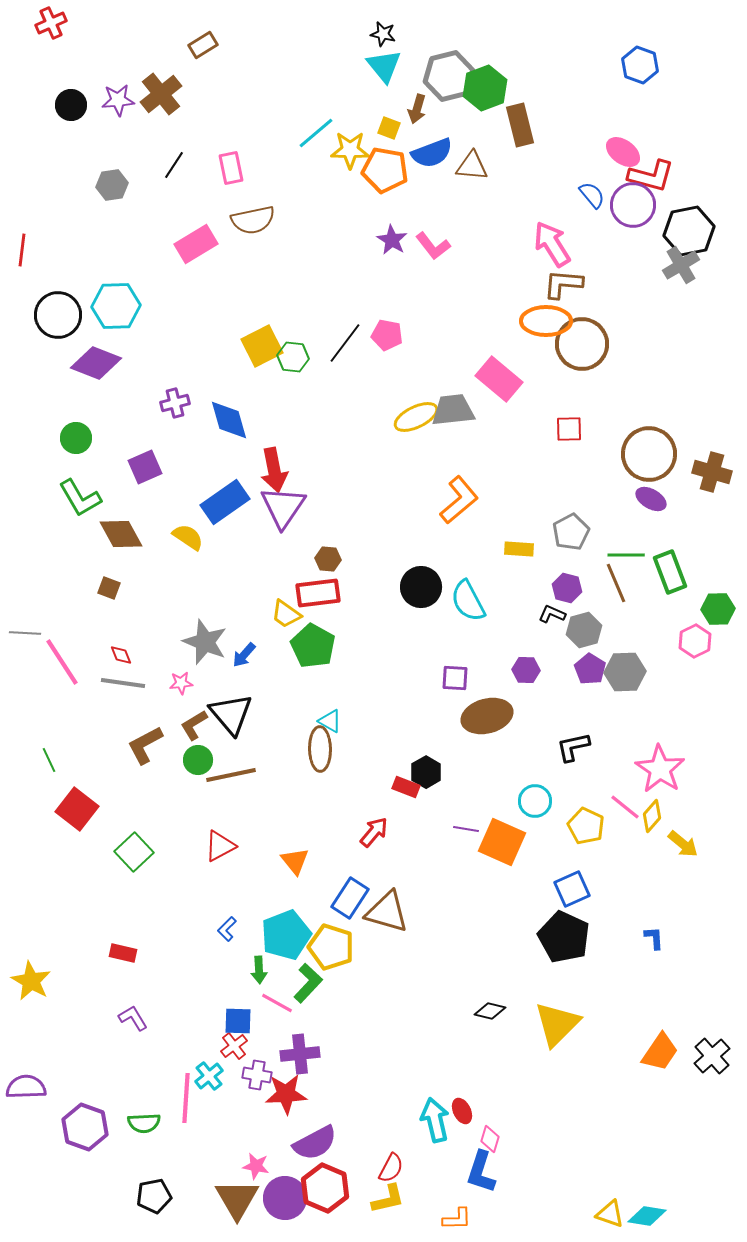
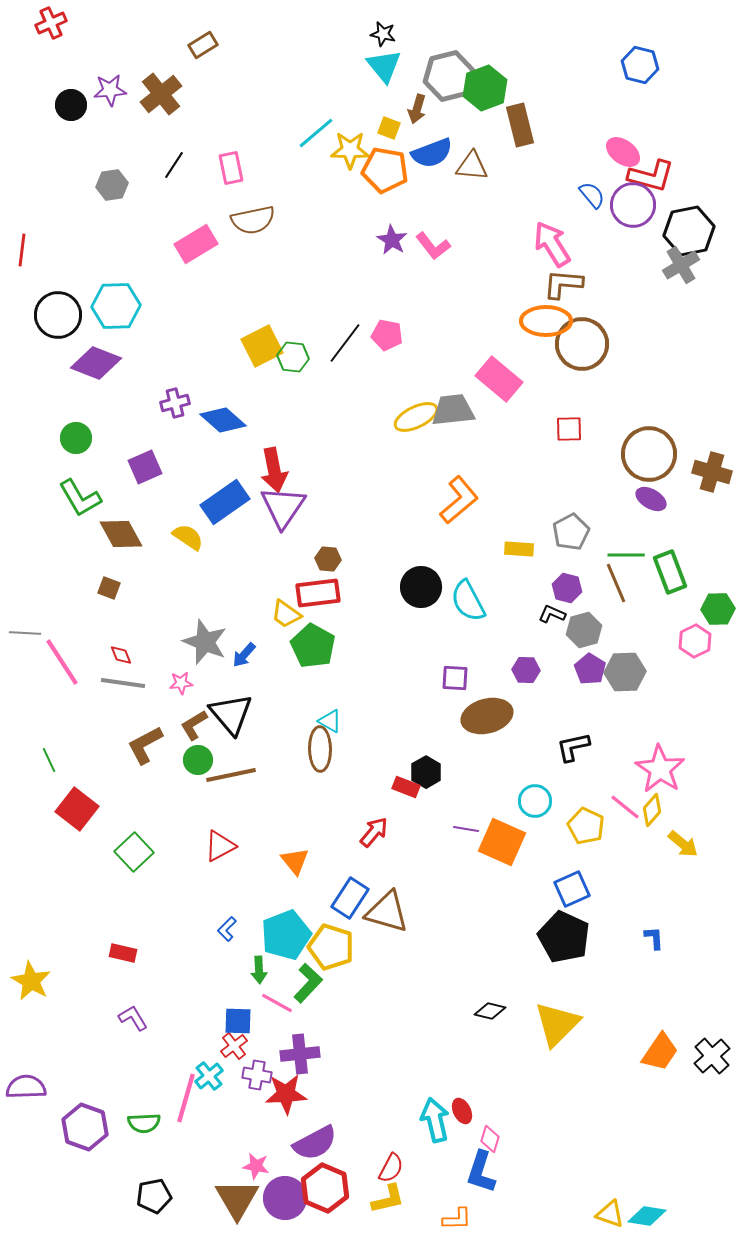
blue hexagon at (640, 65): rotated 6 degrees counterclockwise
purple star at (118, 100): moved 8 px left, 10 px up
blue diamond at (229, 420): moved 6 px left; rotated 33 degrees counterclockwise
yellow diamond at (652, 816): moved 6 px up
pink line at (186, 1098): rotated 12 degrees clockwise
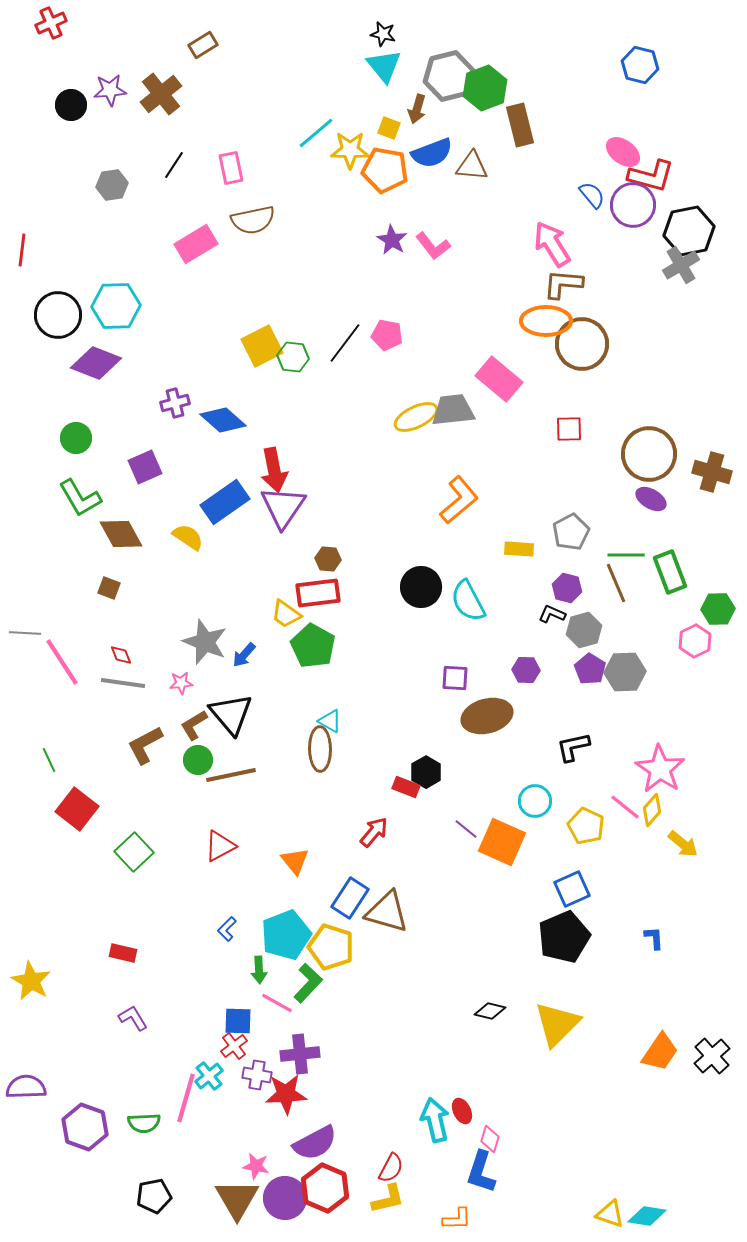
purple line at (466, 829): rotated 30 degrees clockwise
black pentagon at (564, 937): rotated 24 degrees clockwise
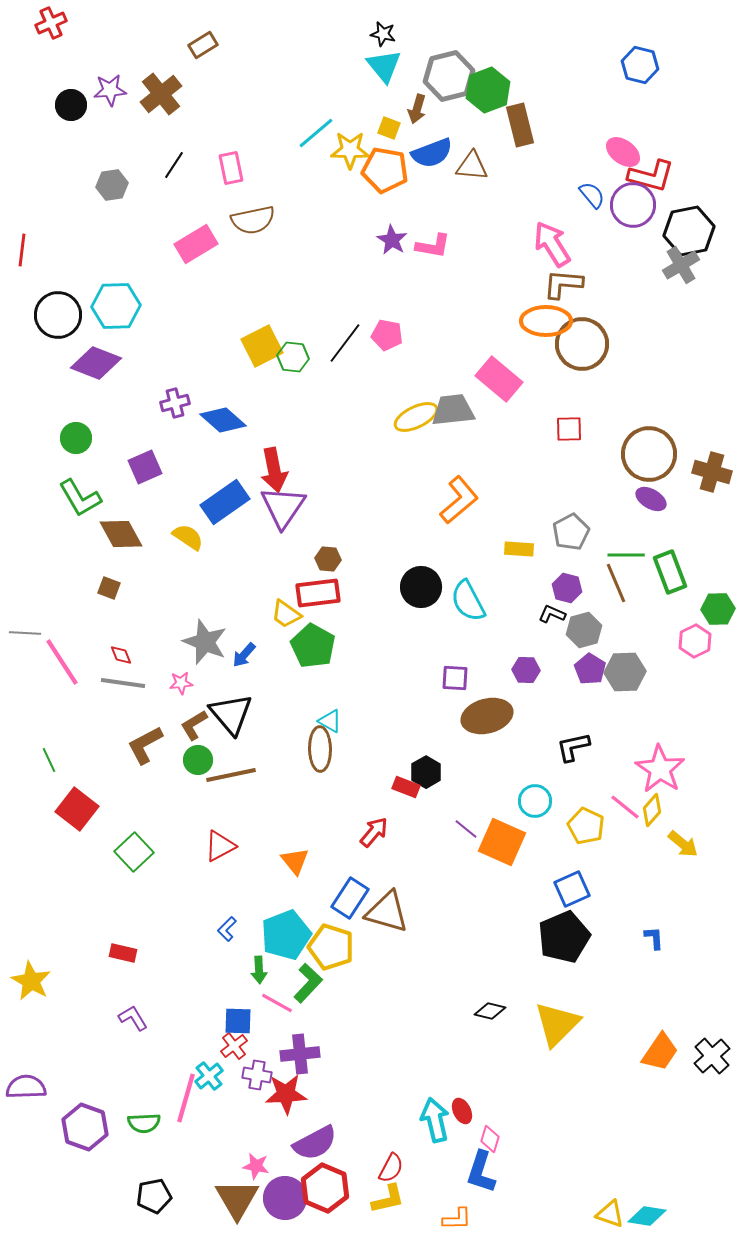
green hexagon at (485, 88): moved 3 px right, 2 px down
pink L-shape at (433, 246): rotated 42 degrees counterclockwise
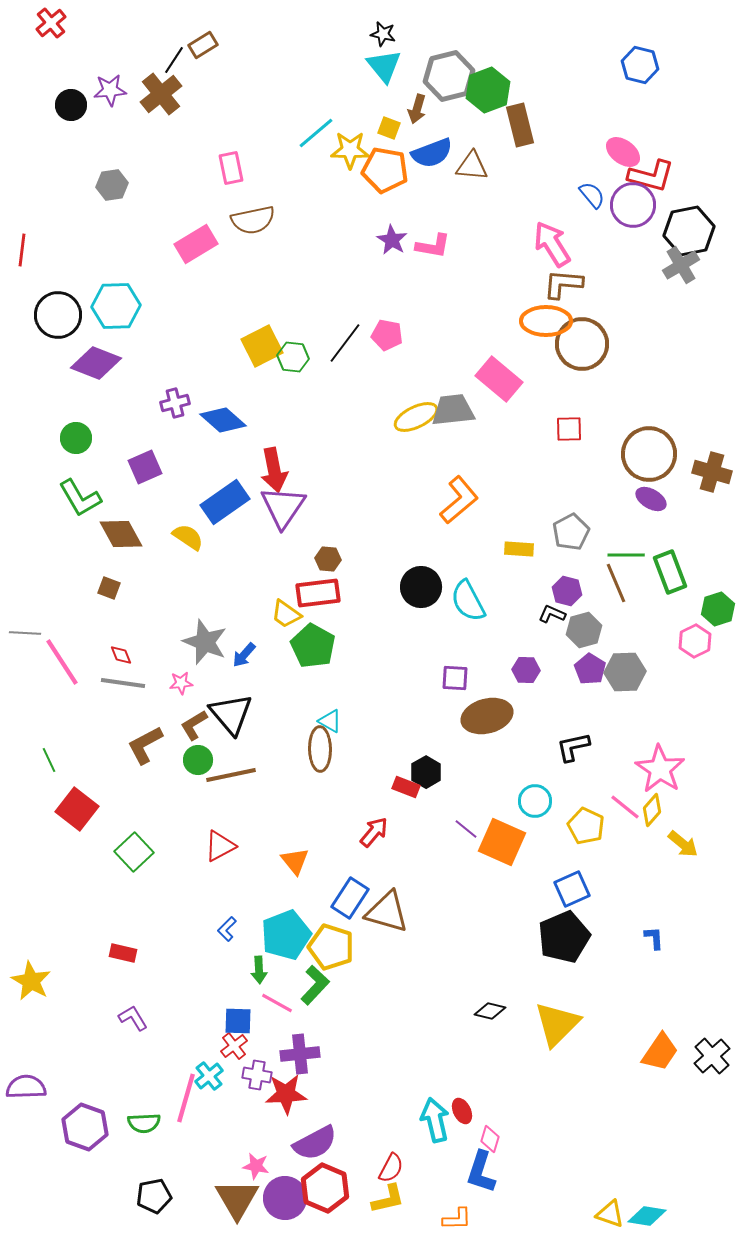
red cross at (51, 23): rotated 16 degrees counterclockwise
black line at (174, 165): moved 105 px up
purple hexagon at (567, 588): moved 3 px down
green hexagon at (718, 609): rotated 16 degrees counterclockwise
green L-shape at (308, 983): moved 7 px right, 2 px down
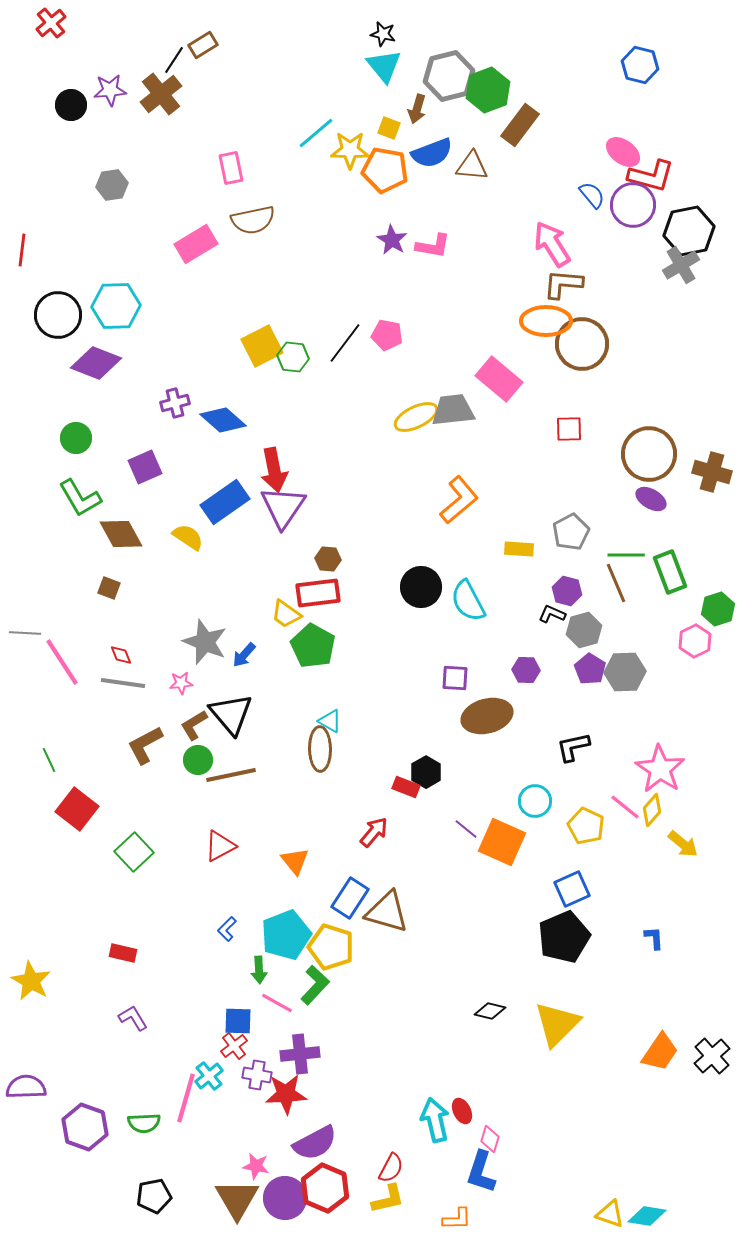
brown rectangle at (520, 125): rotated 51 degrees clockwise
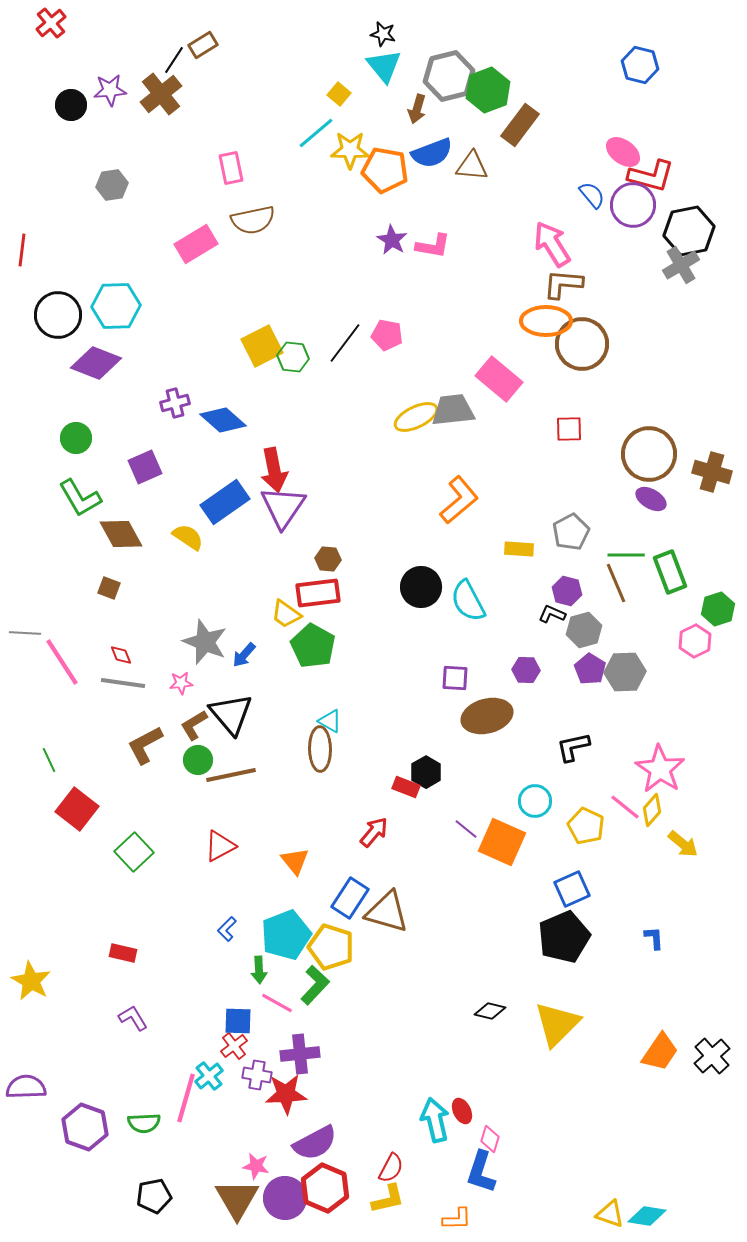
yellow square at (389, 128): moved 50 px left, 34 px up; rotated 20 degrees clockwise
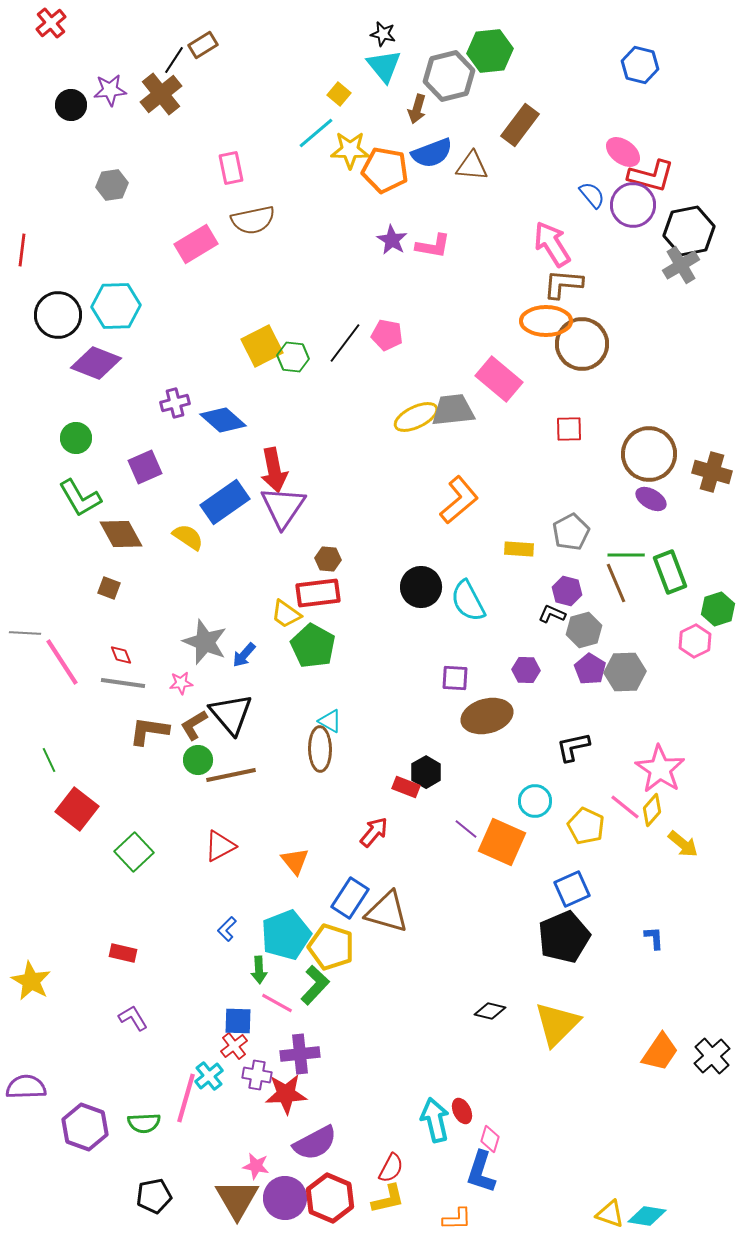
green hexagon at (488, 90): moved 2 px right, 39 px up; rotated 15 degrees clockwise
brown L-shape at (145, 745): moved 4 px right, 14 px up; rotated 36 degrees clockwise
red hexagon at (325, 1188): moved 5 px right, 10 px down
